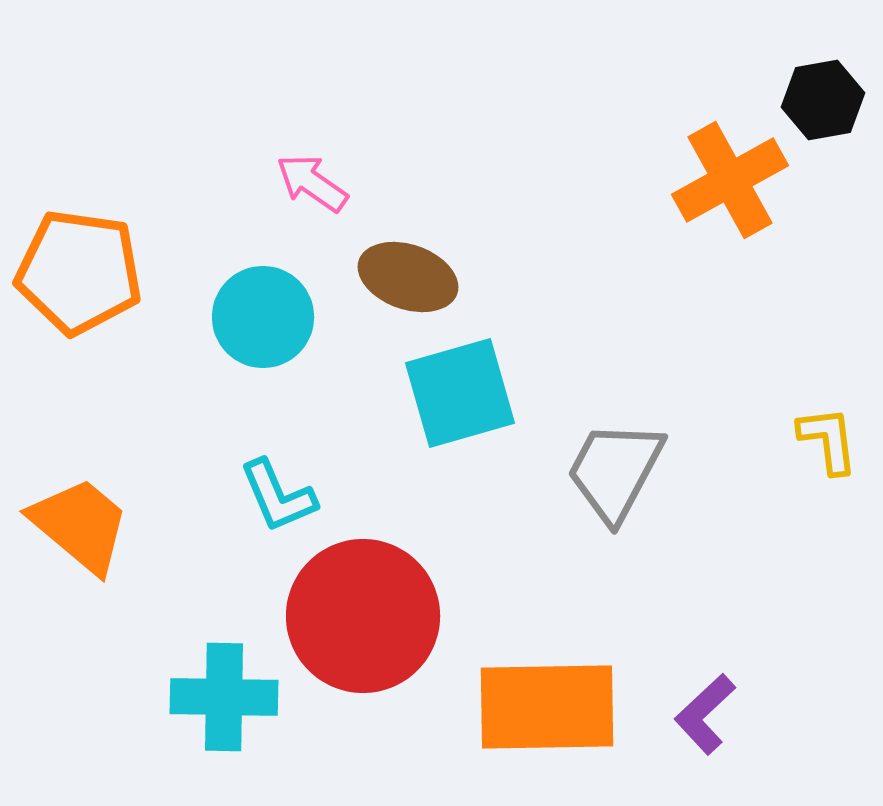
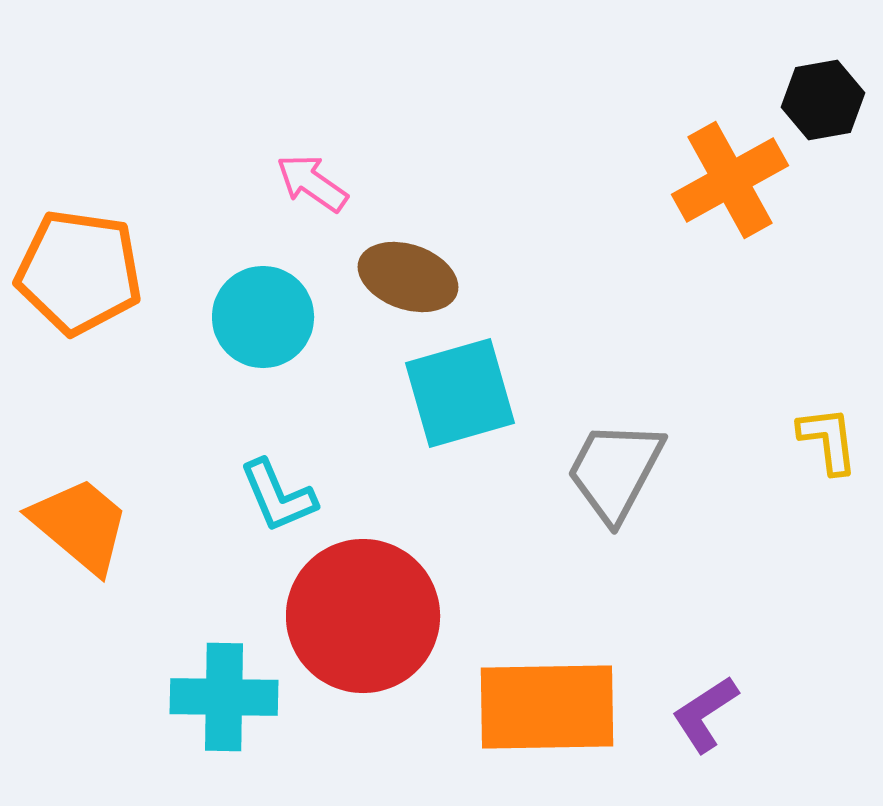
purple L-shape: rotated 10 degrees clockwise
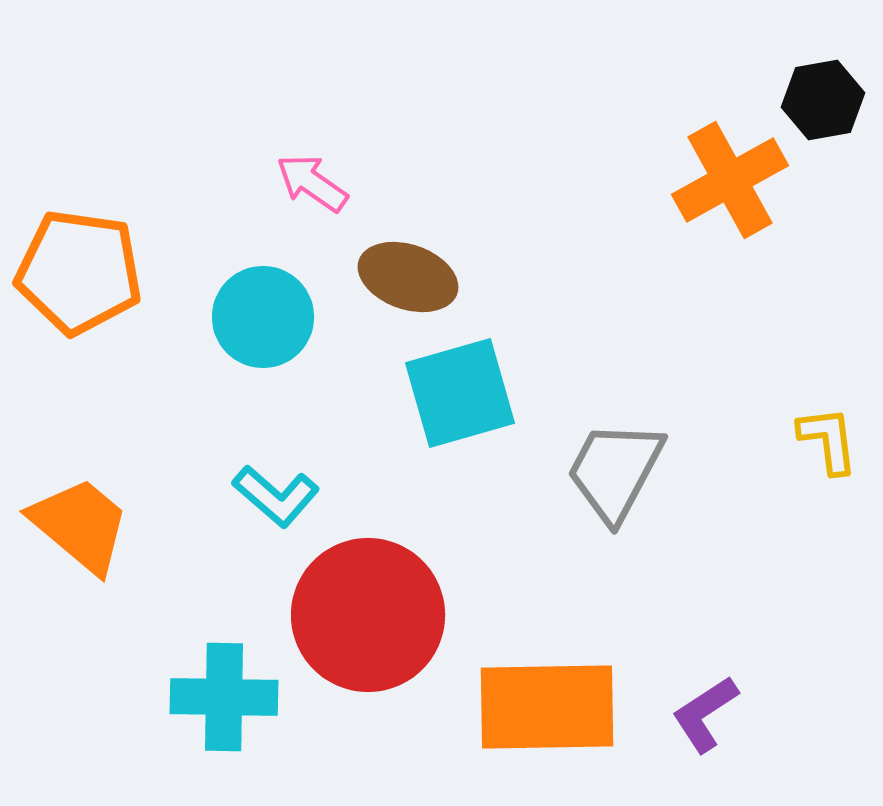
cyan L-shape: moved 2 px left; rotated 26 degrees counterclockwise
red circle: moved 5 px right, 1 px up
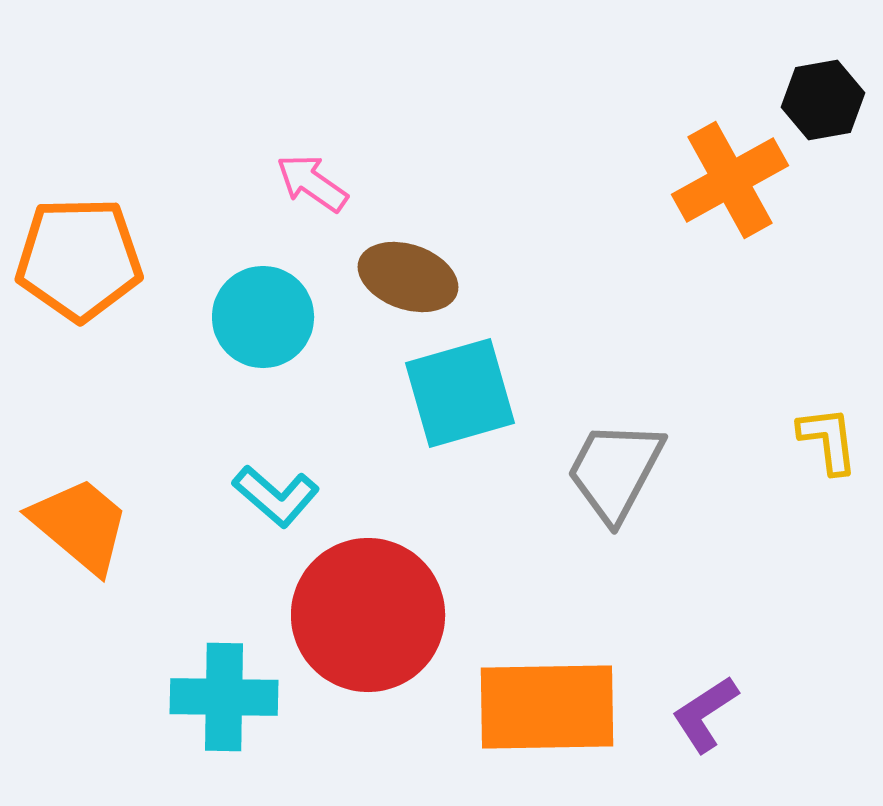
orange pentagon: moved 13 px up; rotated 9 degrees counterclockwise
